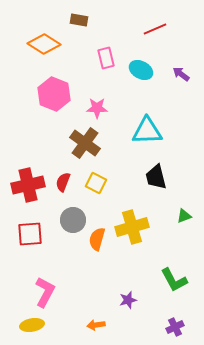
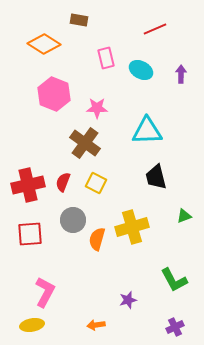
purple arrow: rotated 54 degrees clockwise
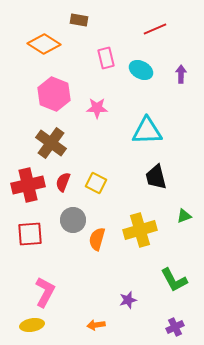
brown cross: moved 34 px left
yellow cross: moved 8 px right, 3 px down
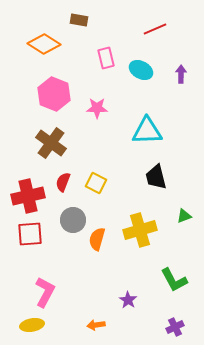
red cross: moved 11 px down
purple star: rotated 24 degrees counterclockwise
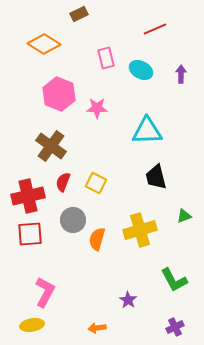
brown rectangle: moved 6 px up; rotated 36 degrees counterclockwise
pink hexagon: moved 5 px right
brown cross: moved 3 px down
orange arrow: moved 1 px right, 3 px down
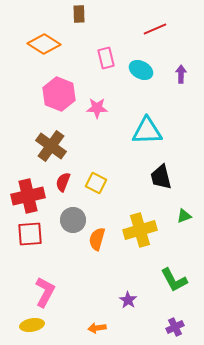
brown rectangle: rotated 66 degrees counterclockwise
black trapezoid: moved 5 px right
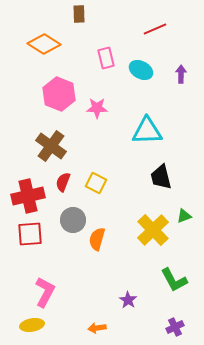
yellow cross: moved 13 px right; rotated 28 degrees counterclockwise
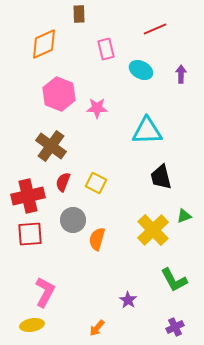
orange diamond: rotated 56 degrees counterclockwise
pink rectangle: moved 9 px up
orange arrow: rotated 42 degrees counterclockwise
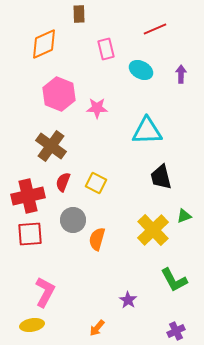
purple cross: moved 1 px right, 4 px down
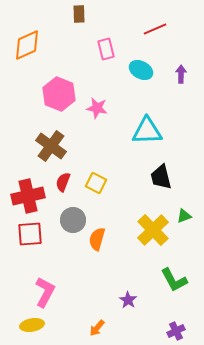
orange diamond: moved 17 px left, 1 px down
pink star: rotated 10 degrees clockwise
